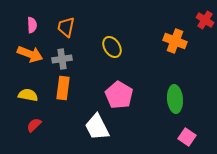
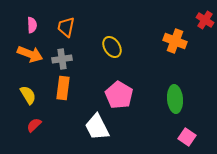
yellow semicircle: rotated 48 degrees clockwise
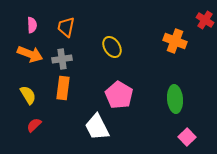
pink square: rotated 12 degrees clockwise
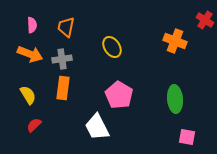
pink square: rotated 36 degrees counterclockwise
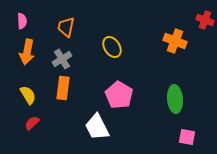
red cross: rotated 12 degrees counterclockwise
pink semicircle: moved 10 px left, 4 px up
orange arrow: moved 3 px left, 2 px up; rotated 80 degrees clockwise
gray cross: rotated 24 degrees counterclockwise
red semicircle: moved 2 px left, 2 px up
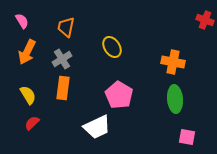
pink semicircle: rotated 28 degrees counterclockwise
orange cross: moved 2 px left, 21 px down; rotated 10 degrees counterclockwise
orange arrow: rotated 15 degrees clockwise
white trapezoid: rotated 88 degrees counterclockwise
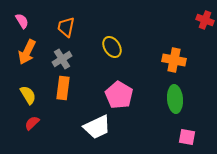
orange cross: moved 1 px right, 2 px up
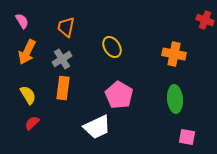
orange cross: moved 6 px up
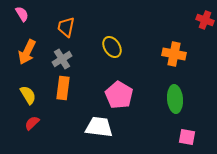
pink semicircle: moved 7 px up
white trapezoid: moved 2 px right; rotated 148 degrees counterclockwise
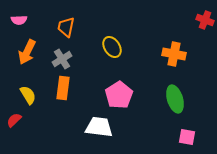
pink semicircle: moved 3 px left, 6 px down; rotated 119 degrees clockwise
pink pentagon: rotated 8 degrees clockwise
green ellipse: rotated 12 degrees counterclockwise
red semicircle: moved 18 px left, 3 px up
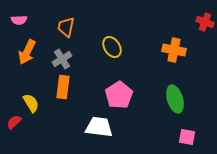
red cross: moved 2 px down
orange cross: moved 4 px up
orange rectangle: moved 1 px up
yellow semicircle: moved 3 px right, 8 px down
red semicircle: moved 2 px down
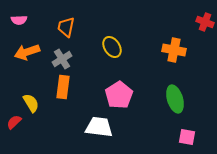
orange arrow: rotated 45 degrees clockwise
